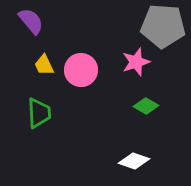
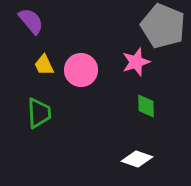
gray pentagon: rotated 18 degrees clockwise
green diamond: rotated 60 degrees clockwise
white diamond: moved 3 px right, 2 px up
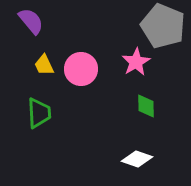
pink star: rotated 12 degrees counterclockwise
pink circle: moved 1 px up
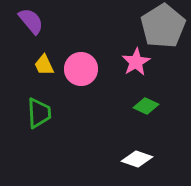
gray pentagon: rotated 18 degrees clockwise
green diamond: rotated 65 degrees counterclockwise
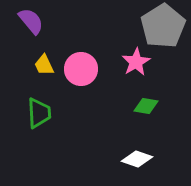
green diamond: rotated 15 degrees counterclockwise
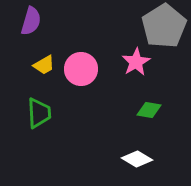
purple semicircle: rotated 56 degrees clockwise
gray pentagon: moved 1 px right
yellow trapezoid: rotated 95 degrees counterclockwise
green diamond: moved 3 px right, 4 px down
white diamond: rotated 12 degrees clockwise
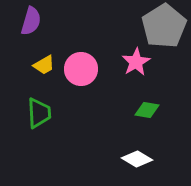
green diamond: moved 2 px left
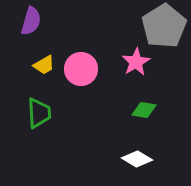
green diamond: moved 3 px left
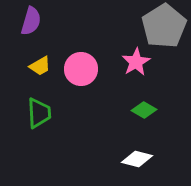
yellow trapezoid: moved 4 px left, 1 px down
green diamond: rotated 20 degrees clockwise
white diamond: rotated 16 degrees counterclockwise
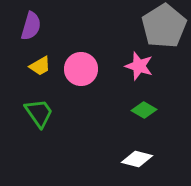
purple semicircle: moved 5 px down
pink star: moved 3 px right, 4 px down; rotated 24 degrees counterclockwise
green trapezoid: rotated 32 degrees counterclockwise
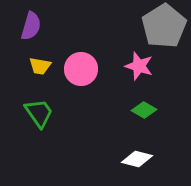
yellow trapezoid: rotated 40 degrees clockwise
